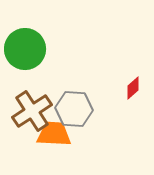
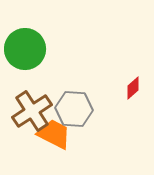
orange trapezoid: rotated 24 degrees clockwise
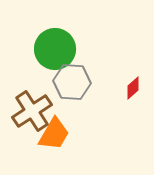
green circle: moved 30 px right
gray hexagon: moved 2 px left, 27 px up
orange trapezoid: rotated 93 degrees clockwise
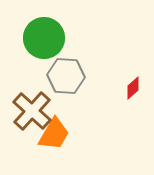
green circle: moved 11 px left, 11 px up
gray hexagon: moved 6 px left, 6 px up
brown cross: rotated 15 degrees counterclockwise
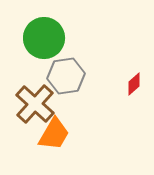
gray hexagon: rotated 12 degrees counterclockwise
red diamond: moved 1 px right, 4 px up
brown cross: moved 3 px right, 7 px up
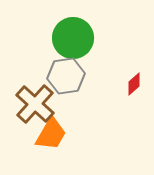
green circle: moved 29 px right
orange trapezoid: moved 3 px left
